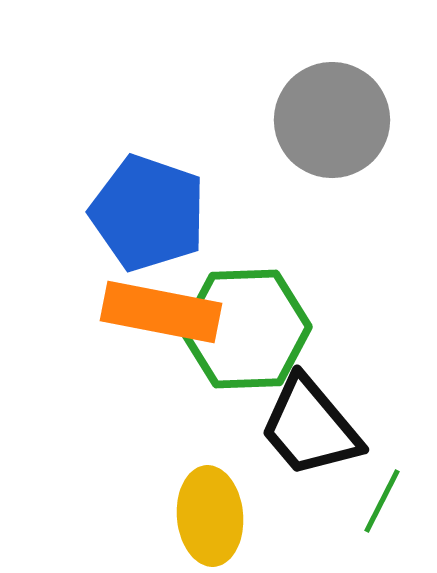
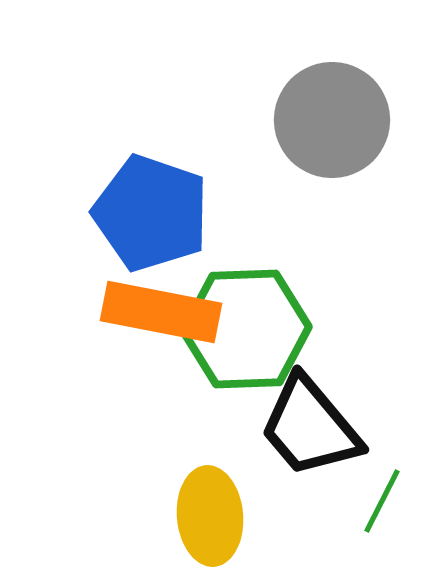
blue pentagon: moved 3 px right
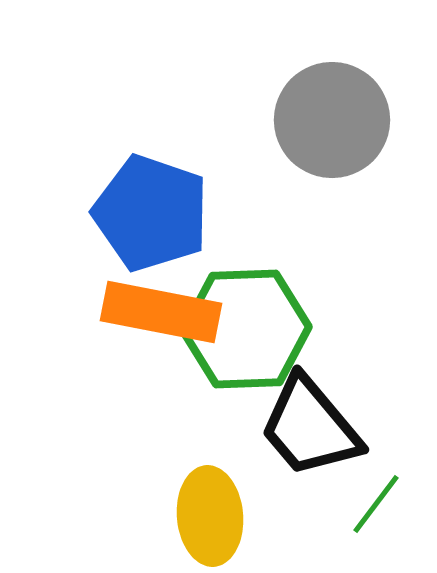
green line: moved 6 px left, 3 px down; rotated 10 degrees clockwise
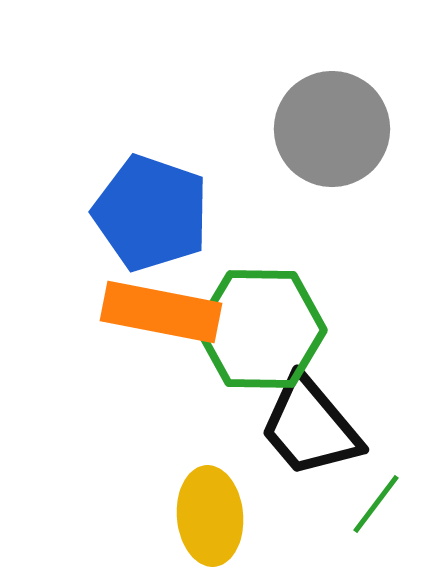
gray circle: moved 9 px down
green hexagon: moved 15 px right; rotated 3 degrees clockwise
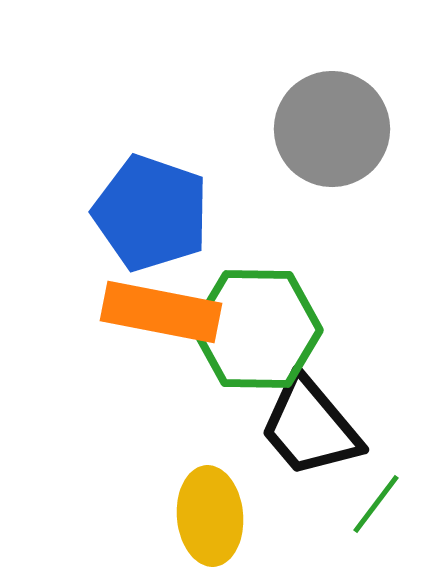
green hexagon: moved 4 px left
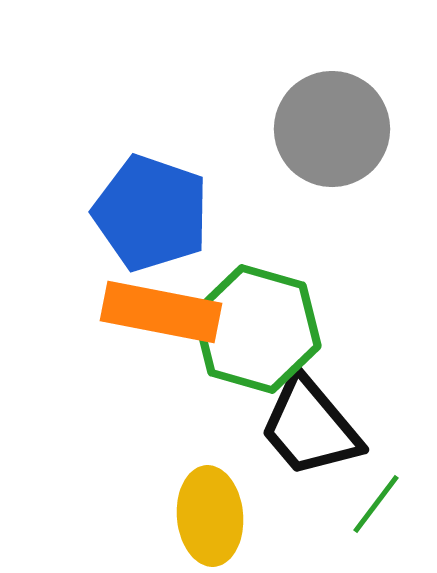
green hexagon: rotated 15 degrees clockwise
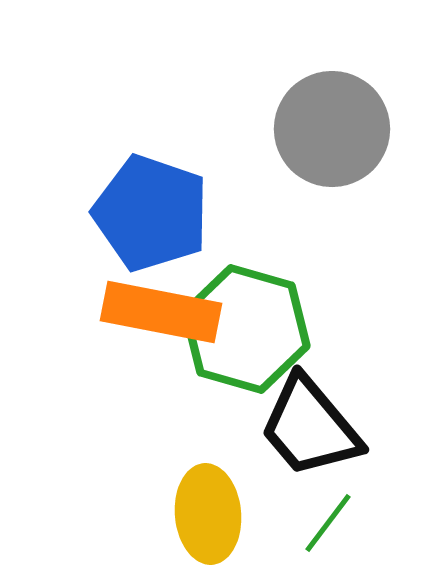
green hexagon: moved 11 px left
green line: moved 48 px left, 19 px down
yellow ellipse: moved 2 px left, 2 px up
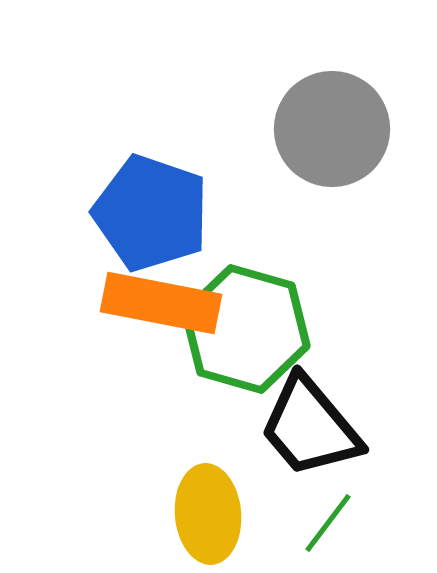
orange rectangle: moved 9 px up
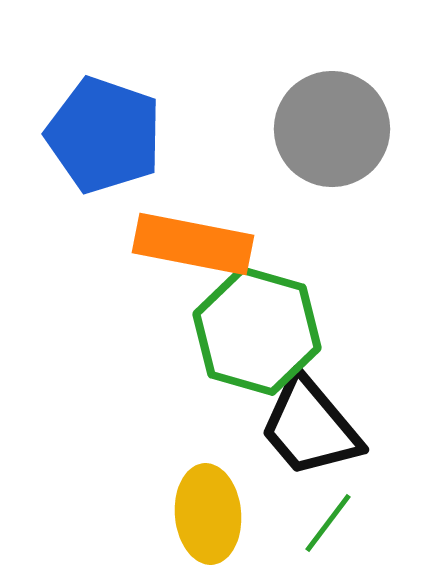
blue pentagon: moved 47 px left, 78 px up
orange rectangle: moved 32 px right, 59 px up
green hexagon: moved 11 px right, 2 px down
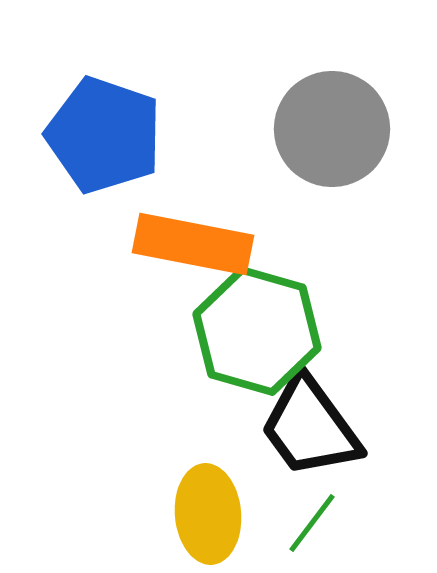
black trapezoid: rotated 4 degrees clockwise
green line: moved 16 px left
